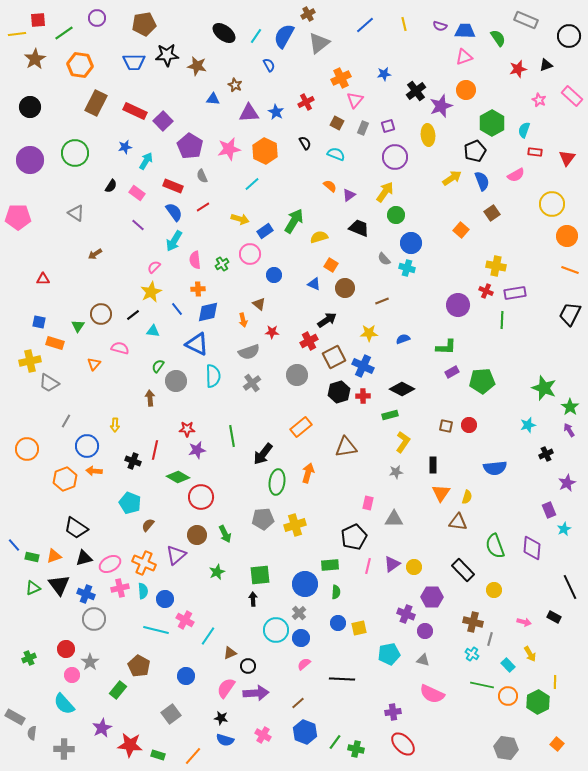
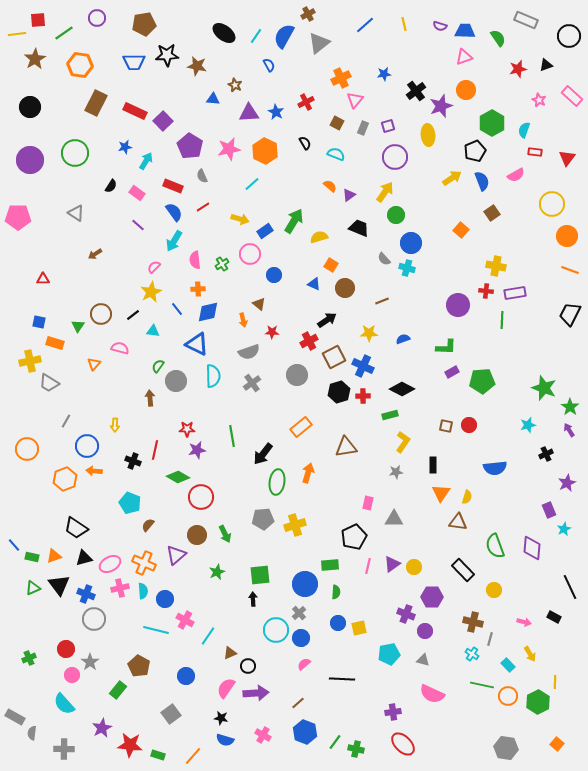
red cross at (486, 291): rotated 16 degrees counterclockwise
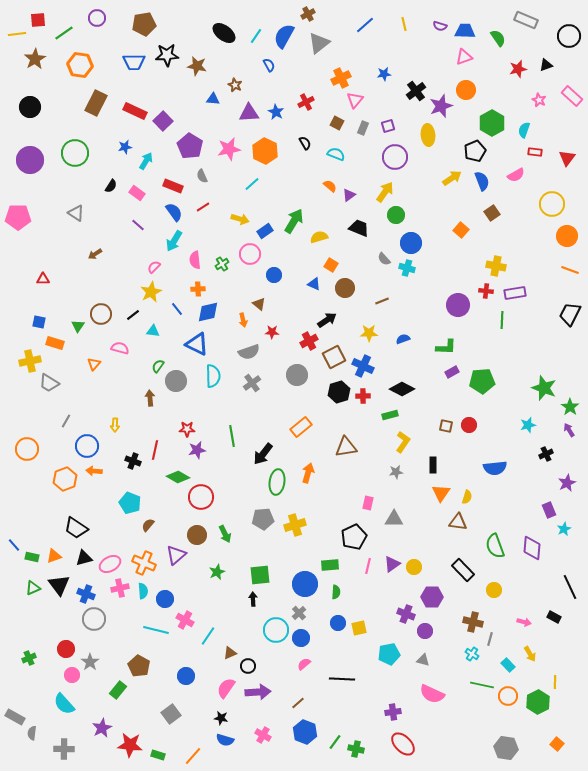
purple arrow at (256, 693): moved 2 px right, 1 px up
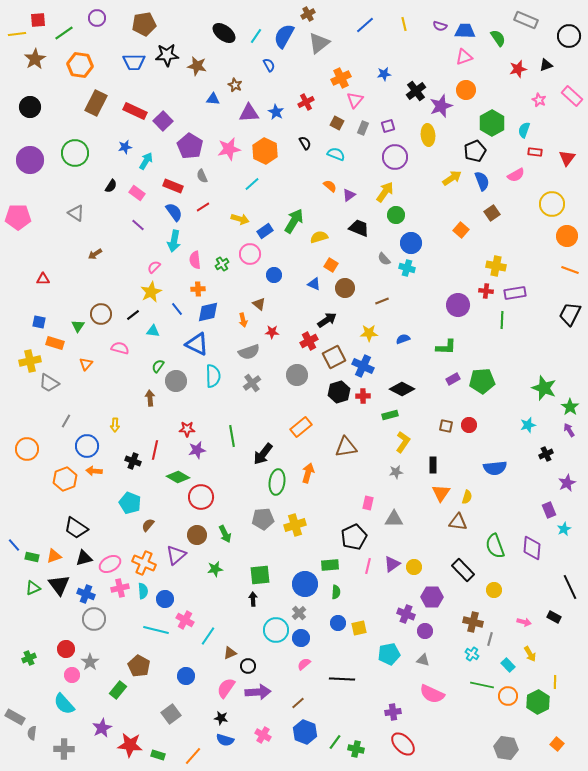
cyan arrow at (174, 241): rotated 20 degrees counterclockwise
orange triangle at (94, 364): moved 8 px left
purple rectangle at (452, 372): moved 1 px right, 7 px down
green star at (217, 572): moved 2 px left, 3 px up; rotated 14 degrees clockwise
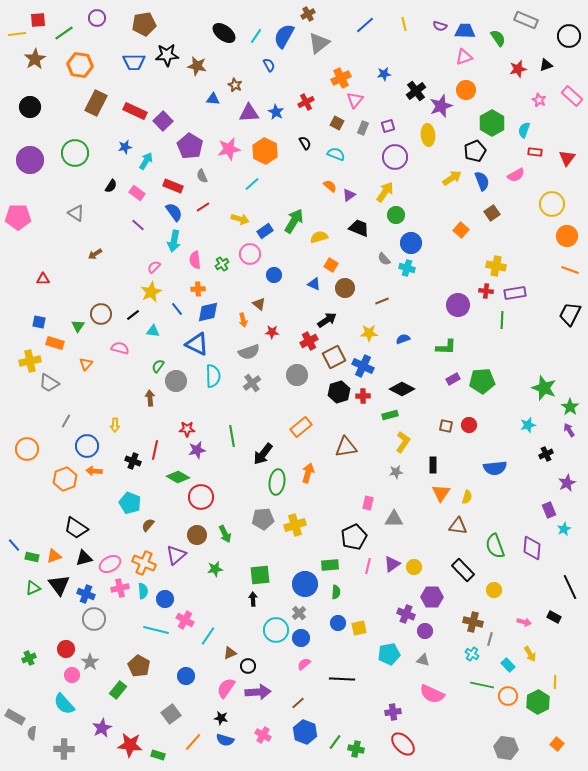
brown triangle at (458, 522): moved 4 px down
orange line at (193, 756): moved 14 px up
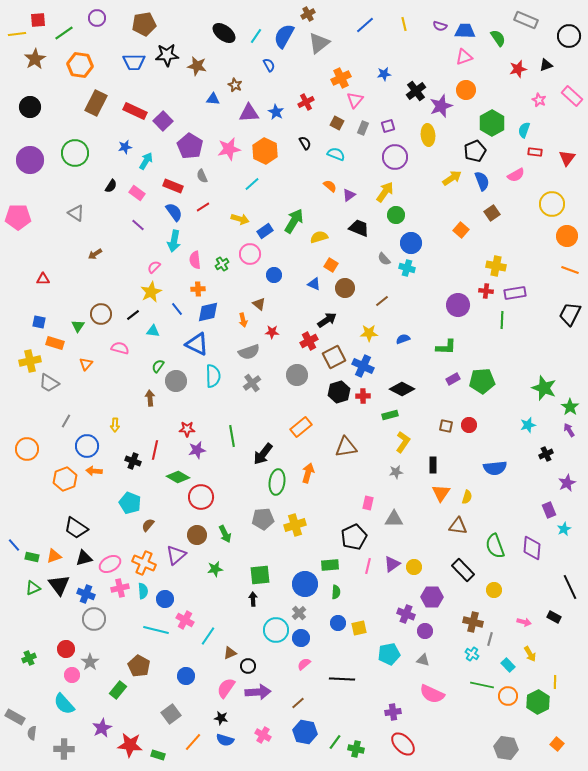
brown line at (382, 301): rotated 16 degrees counterclockwise
blue hexagon at (305, 732): rotated 10 degrees counterclockwise
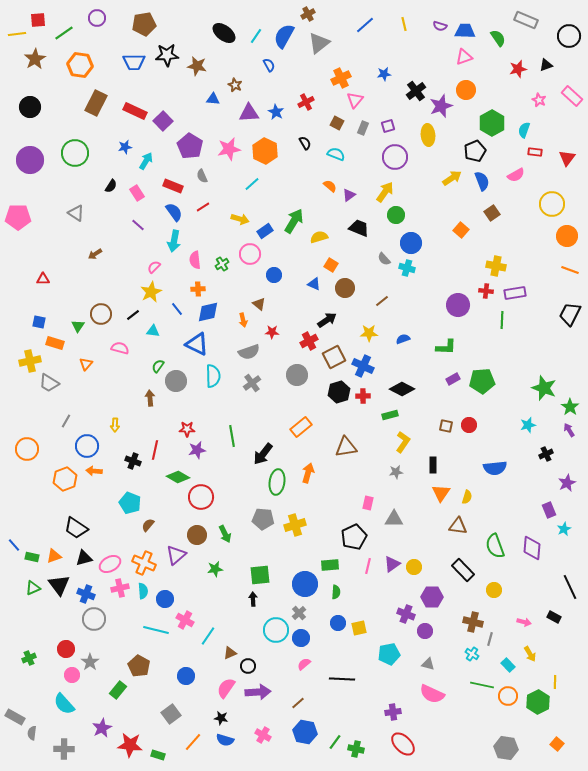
pink rectangle at (137, 193): rotated 21 degrees clockwise
gray pentagon at (263, 519): rotated 10 degrees clockwise
gray triangle at (423, 660): moved 5 px right, 4 px down
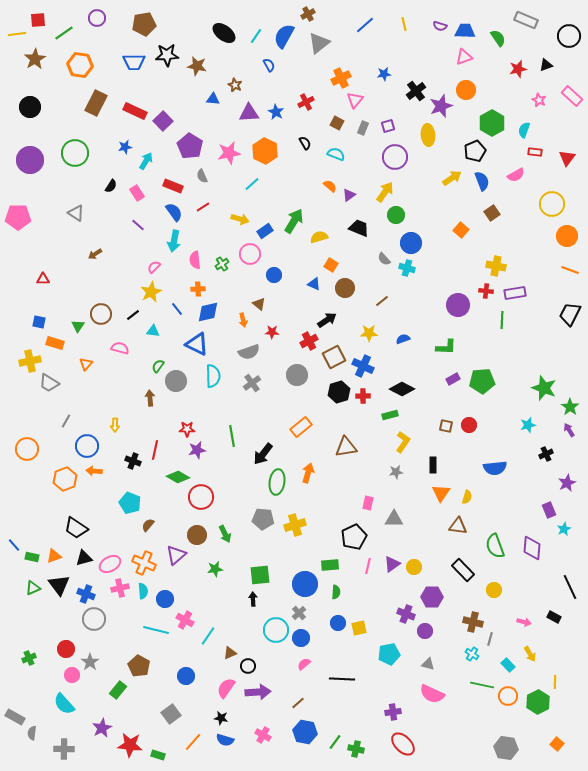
pink star at (229, 149): moved 4 px down
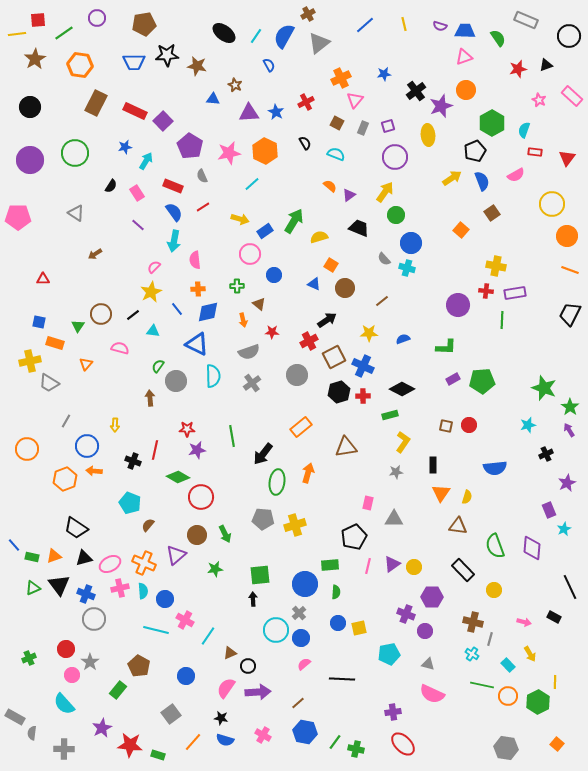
green cross at (222, 264): moved 15 px right, 22 px down; rotated 32 degrees clockwise
